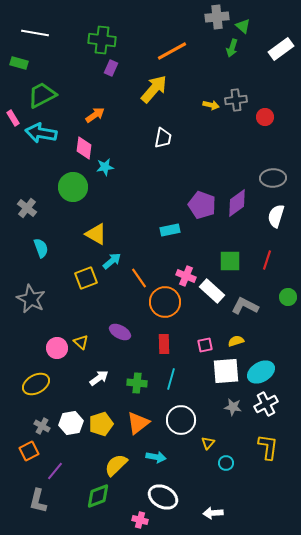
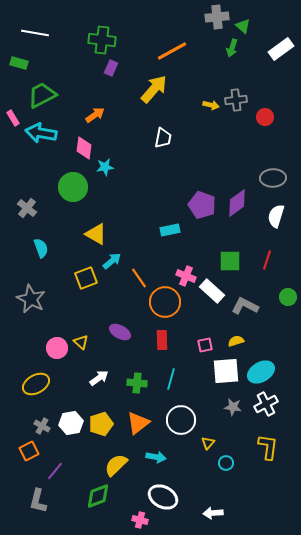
red rectangle at (164, 344): moved 2 px left, 4 px up
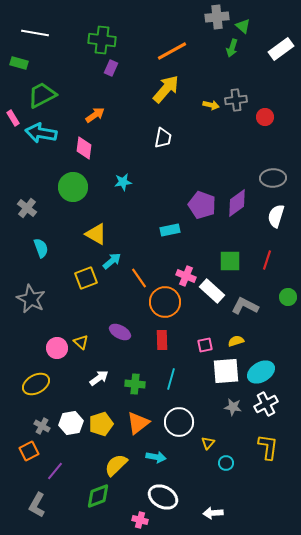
yellow arrow at (154, 89): moved 12 px right
cyan star at (105, 167): moved 18 px right, 15 px down
green cross at (137, 383): moved 2 px left, 1 px down
white circle at (181, 420): moved 2 px left, 2 px down
gray L-shape at (38, 501): moved 1 px left, 4 px down; rotated 15 degrees clockwise
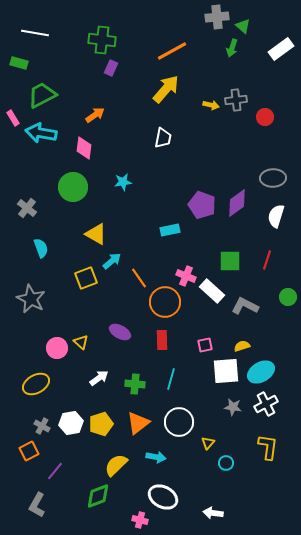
yellow semicircle at (236, 341): moved 6 px right, 5 px down
white arrow at (213, 513): rotated 12 degrees clockwise
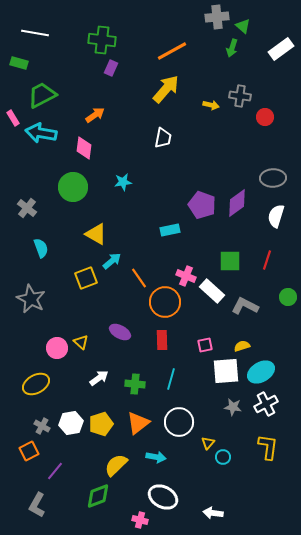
gray cross at (236, 100): moved 4 px right, 4 px up; rotated 15 degrees clockwise
cyan circle at (226, 463): moved 3 px left, 6 px up
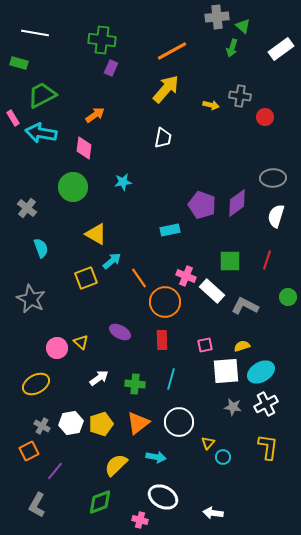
green diamond at (98, 496): moved 2 px right, 6 px down
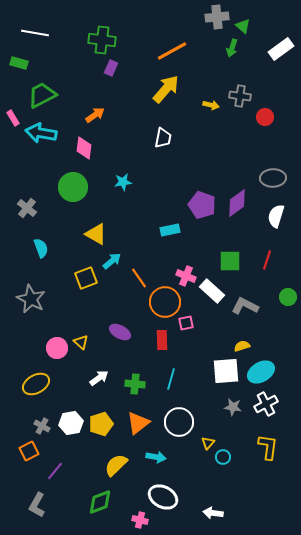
pink square at (205, 345): moved 19 px left, 22 px up
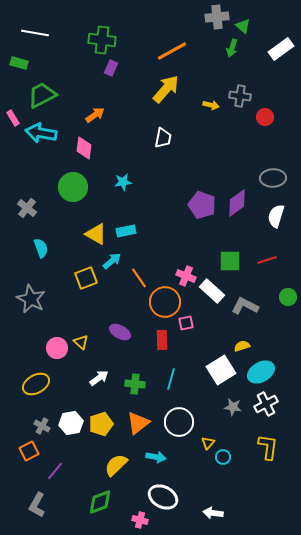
cyan rectangle at (170, 230): moved 44 px left, 1 px down
red line at (267, 260): rotated 54 degrees clockwise
white square at (226, 371): moved 5 px left, 1 px up; rotated 28 degrees counterclockwise
